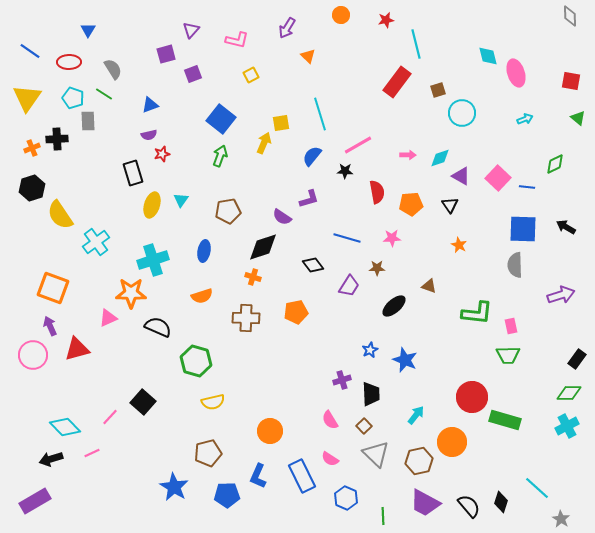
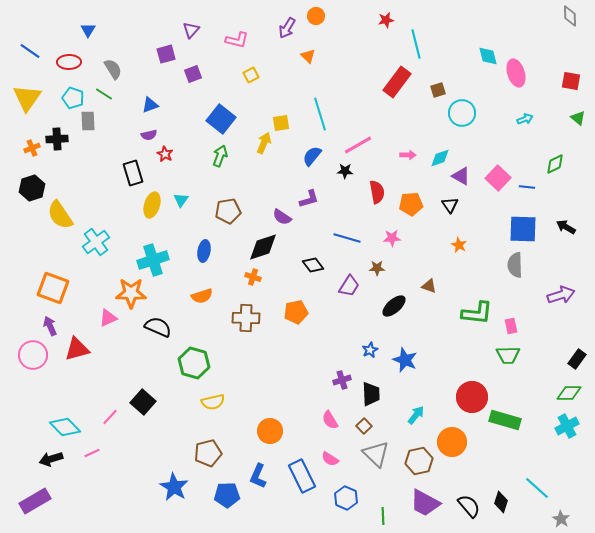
orange circle at (341, 15): moved 25 px left, 1 px down
red star at (162, 154): moved 3 px right; rotated 28 degrees counterclockwise
green hexagon at (196, 361): moved 2 px left, 2 px down
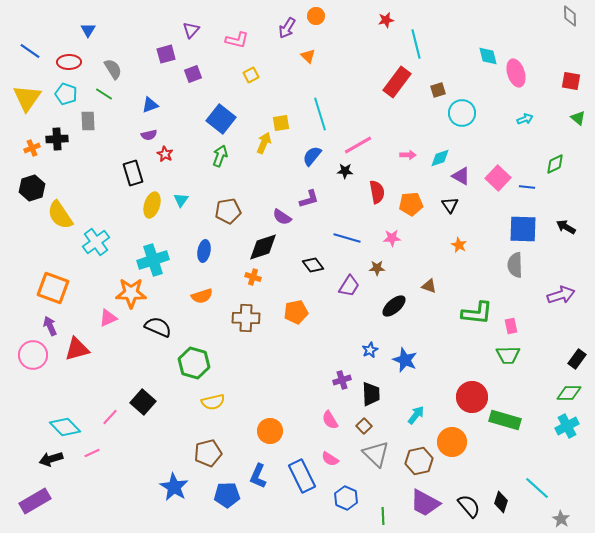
cyan pentagon at (73, 98): moved 7 px left, 4 px up
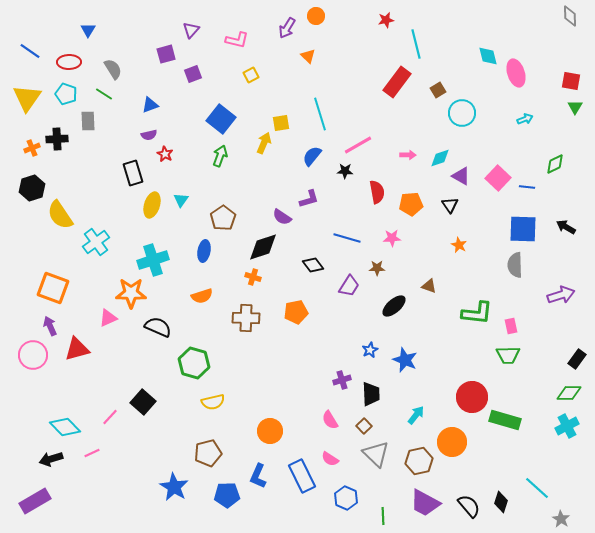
brown square at (438, 90): rotated 14 degrees counterclockwise
green triangle at (578, 118): moved 3 px left, 11 px up; rotated 21 degrees clockwise
brown pentagon at (228, 211): moved 5 px left, 7 px down; rotated 25 degrees counterclockwise
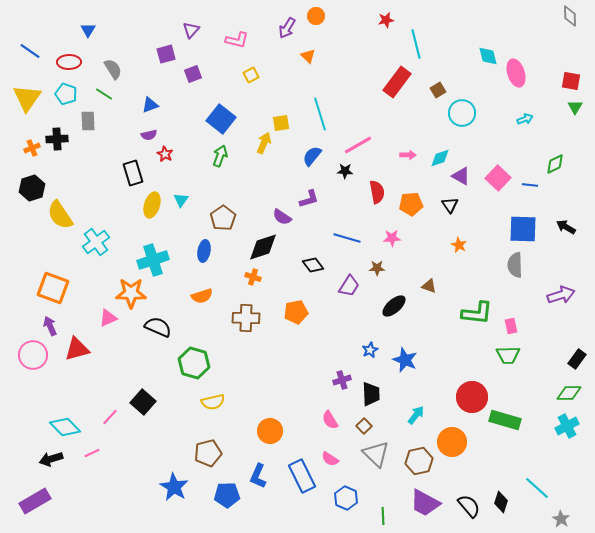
blue line at (527, 187): moved 3 px right, 2 px up
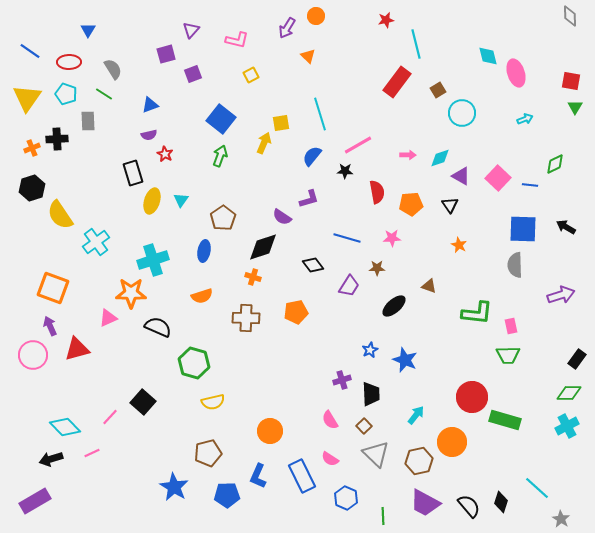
yellow ellipse at (152, 205): moved 4 px up
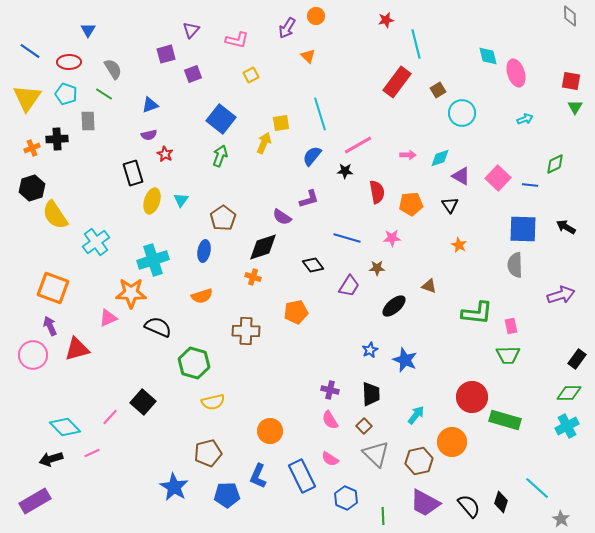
yellow semicircle at (60, 215): moved 5 px left
brown cross at (246, 318): moved 13 px down
purple cross at (342, 380): moved 12 px left, 10 px down; rotated 30 degrees clockwise
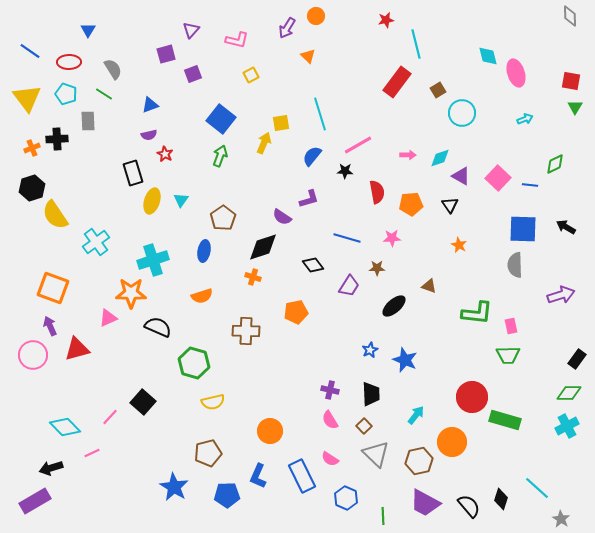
yellow triangle at (27, 98): rotated 12 degrees counterclockwise
black arrow at (51, 459): moved 9 px down
black diamond at (501, 502): moved 3 px up
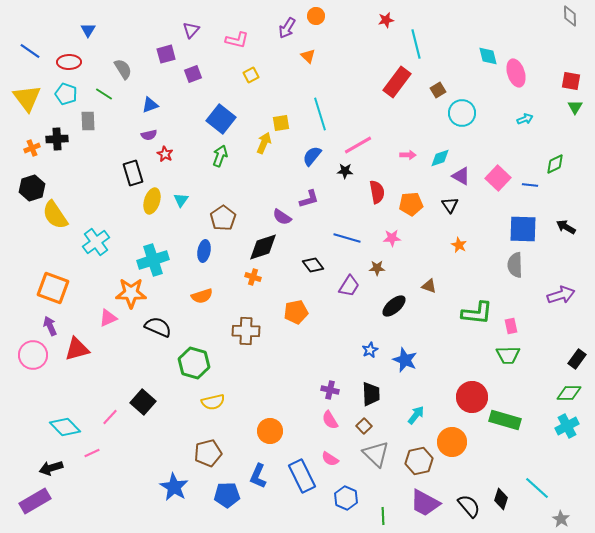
gray semicircle at (113, 69): moved 10 px right
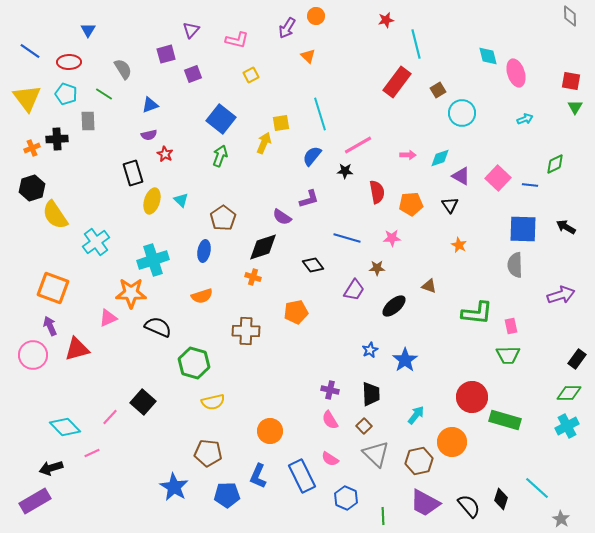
cyan triangle at (181, 200): rotated 21 degrees counterclockwise
purple trapezoid at (349, 286): moved 5 px right, 4 px down
blue star at (405, 360): rotated 15 degrees clockwise
brown pentagon at (208, 453): rotated 20 degrees clockwise
